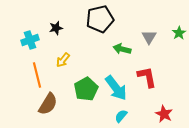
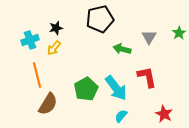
yellow arrow: moved 9 px left, 12 px up
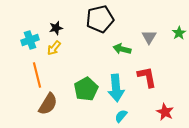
cyan arrow: rotated 32 degrees clockwise
red star: moved 1 px right, 2 px up
